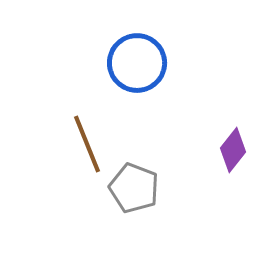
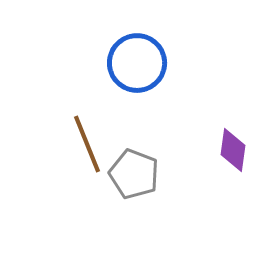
purple diamond: rotated 30 degrees counterclockwise
gray pentagon: moved 14 px up
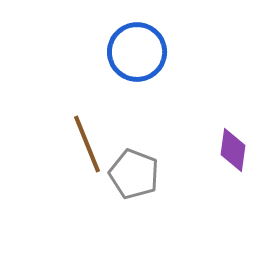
blue circle: moved 11 px up
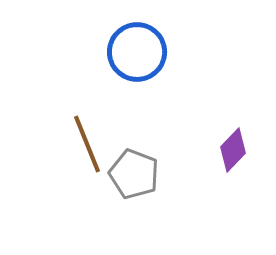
purple diamond: rotated 36 degrees clockwise
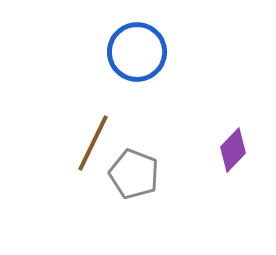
brown line: moved 6 px right, 1 px up; rotated 48 degrees clockwise
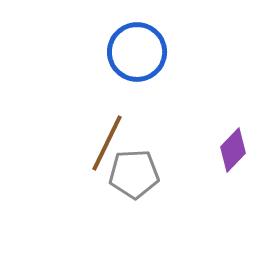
brown line: moved 14 px right
gray pentagon: rotated 24 degrees counterclockwise
